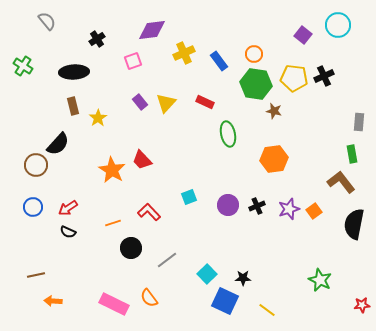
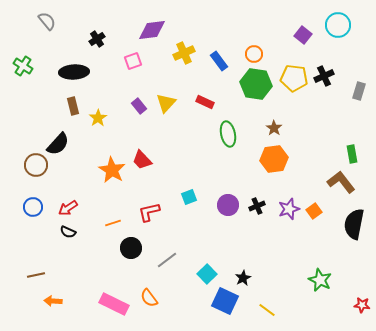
purple rectangle at (140, 102): moved 1 px left, 4 px down
brown star at (274, 111): moved 17 px down; rotated 21 degrees clockwise
gray rectangle at (359, 122): moved 31 px up; rotated 12 degrees clockwise
red L-shape at (149, 212): rotated 60 degrees counterclockwise
black star at (243, 278): rotated 28 degrees counterclockwise
red star at (362, 305): rotated 14 degrees clockwise
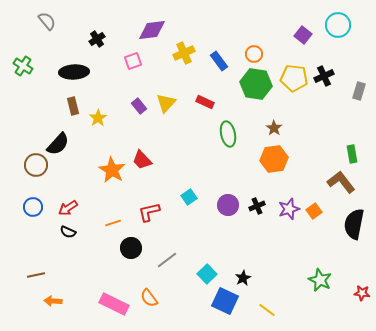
cyan square at (189, 197): rotated 14 degrees counterclockwise
red star at (362, 305): moved 12 px up
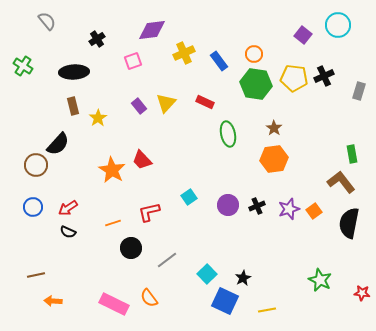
black semicircle at (354, 224): moved 5 px left, 1 px up
yellow line at (267, 310): rotated 48 degrees counterclockwise
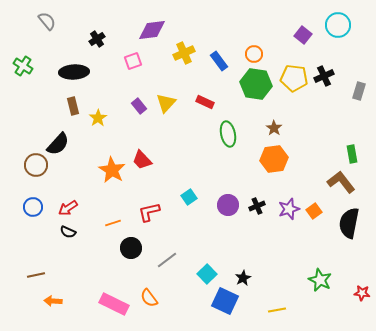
yellow line at (267, 310): moved 10 px right
